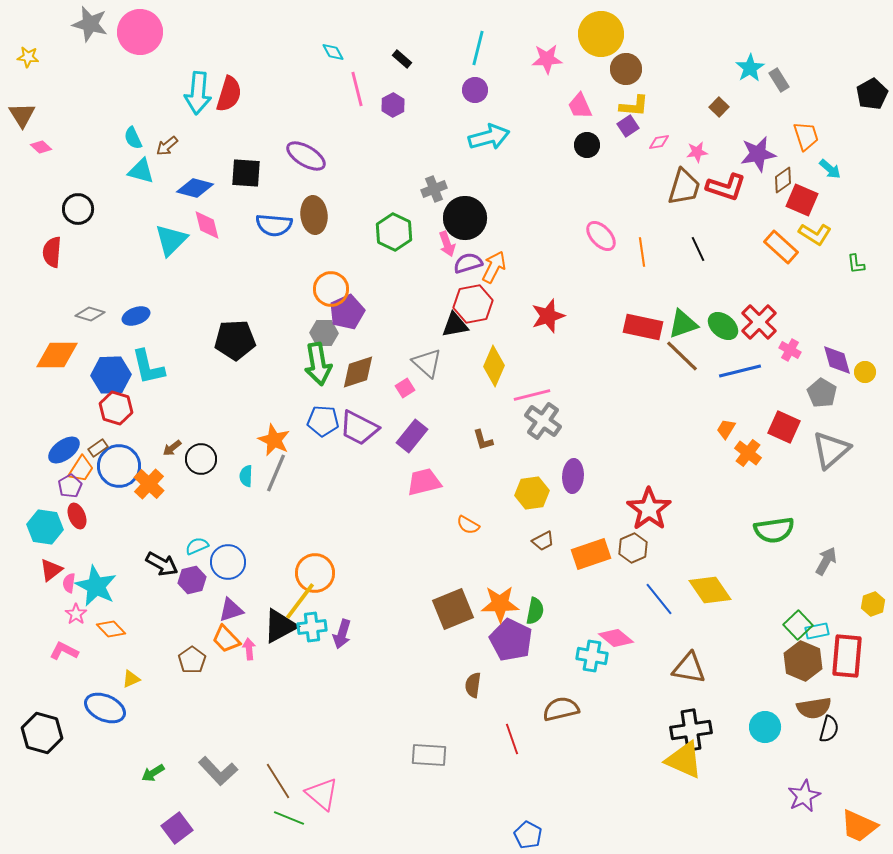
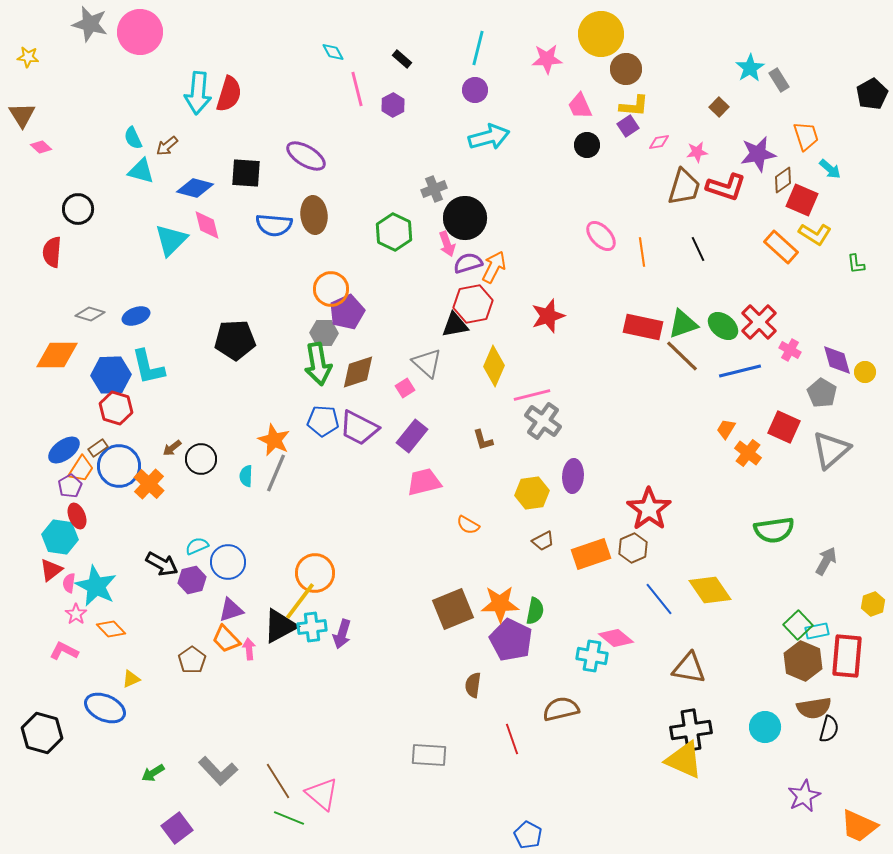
cyan hexagon at (45, 527): moved 15 px right, 10 px down
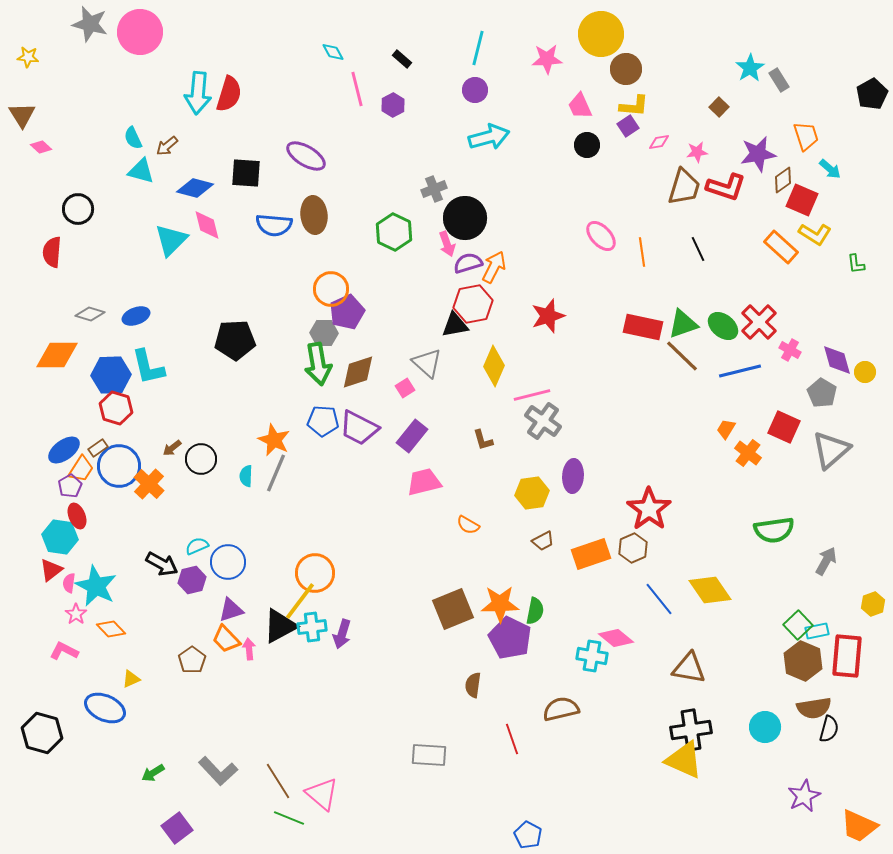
purple pentagon at (511, 640): moved 1 px left, 2 px up
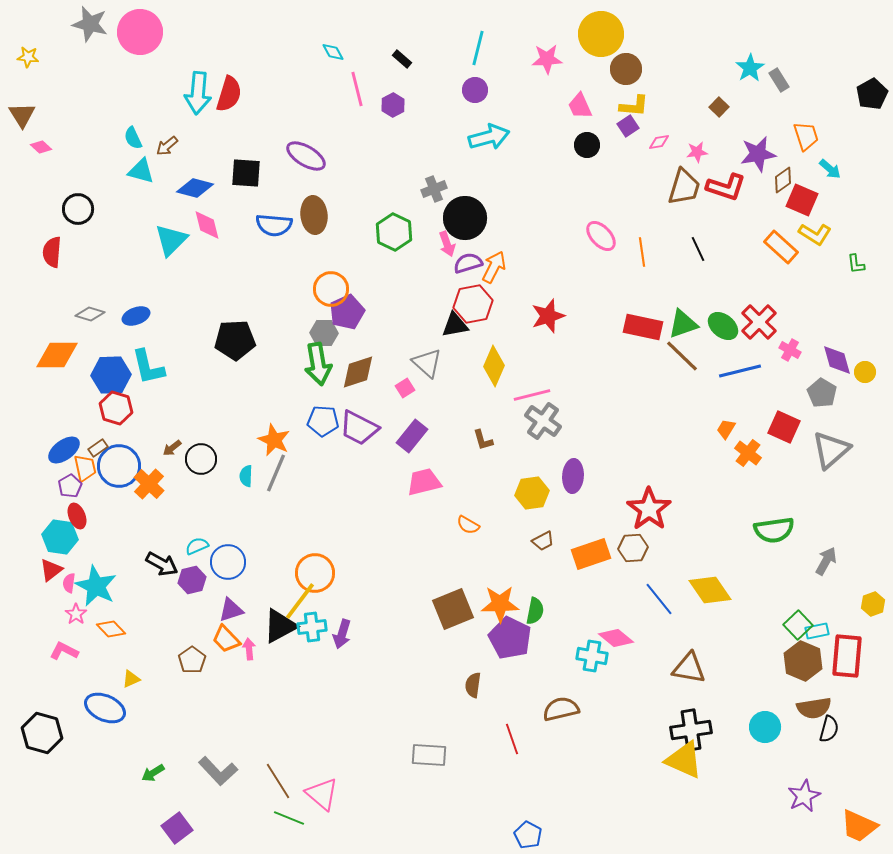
orange trapezoid at (81, 469): moved 4 px right, 1 px up; rotated 44 degrees counterclockwise
brown hexagon at (633, 548): rotated 20 degrees clockwise
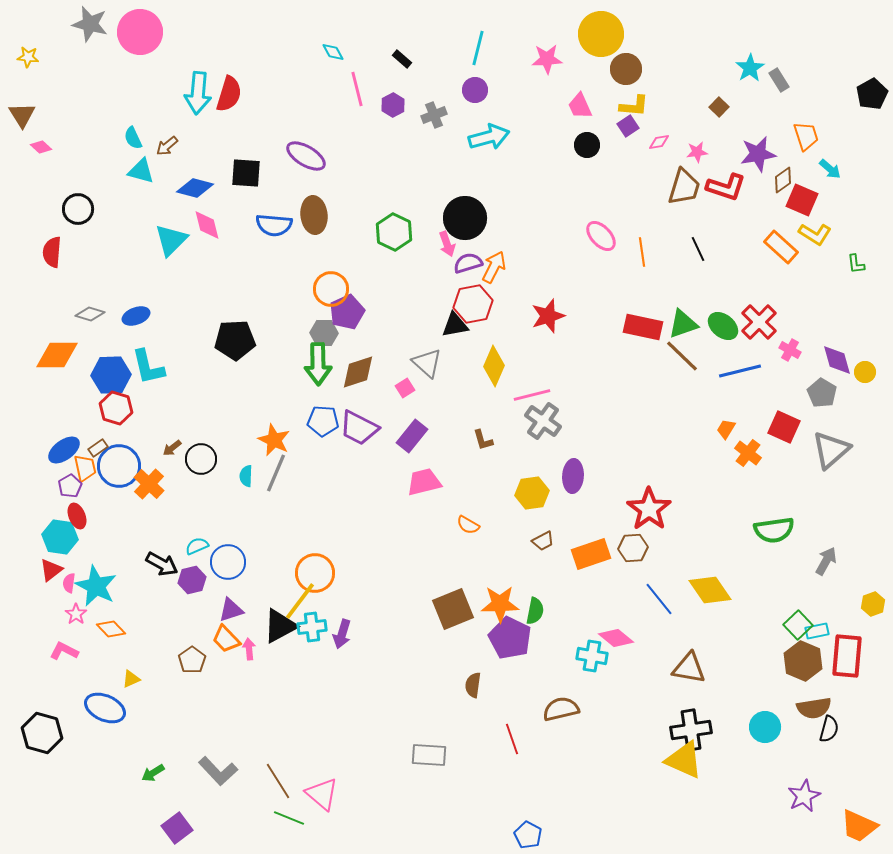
gray cross at (434, 189): moved 74 px up
green arrow at (318, 364): rotated 9 degrees clockwise
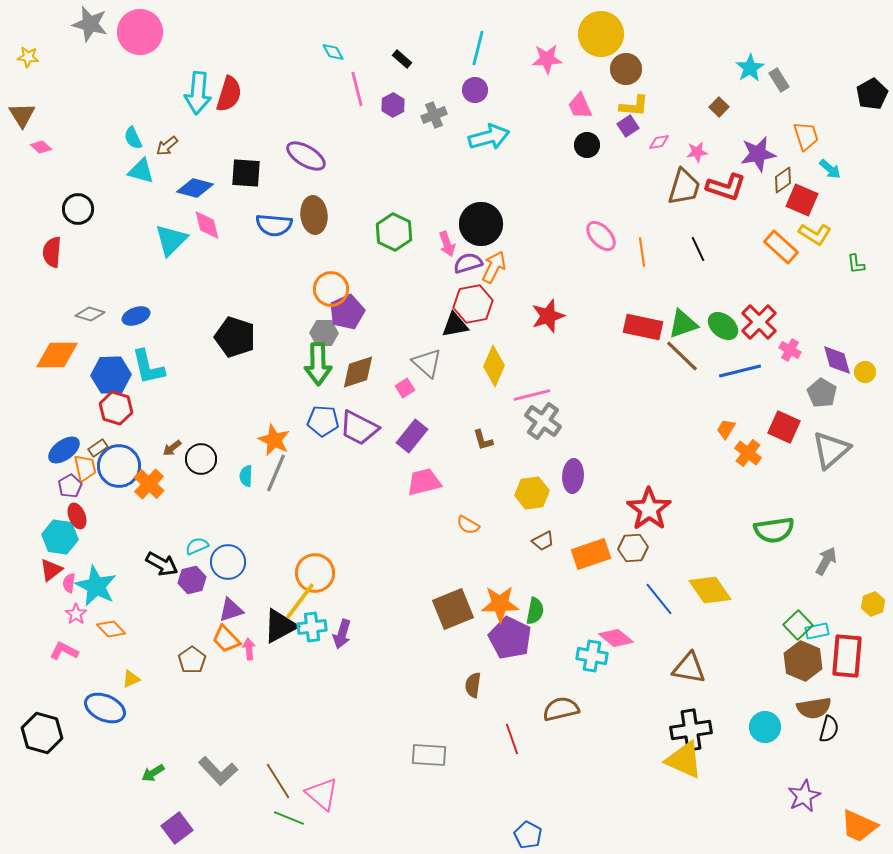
black circle at (465, 218): moved 16 px right, 6 px down
black pentagon at (235, 340): moved 3 px up; rotated 21 degrees clockwise
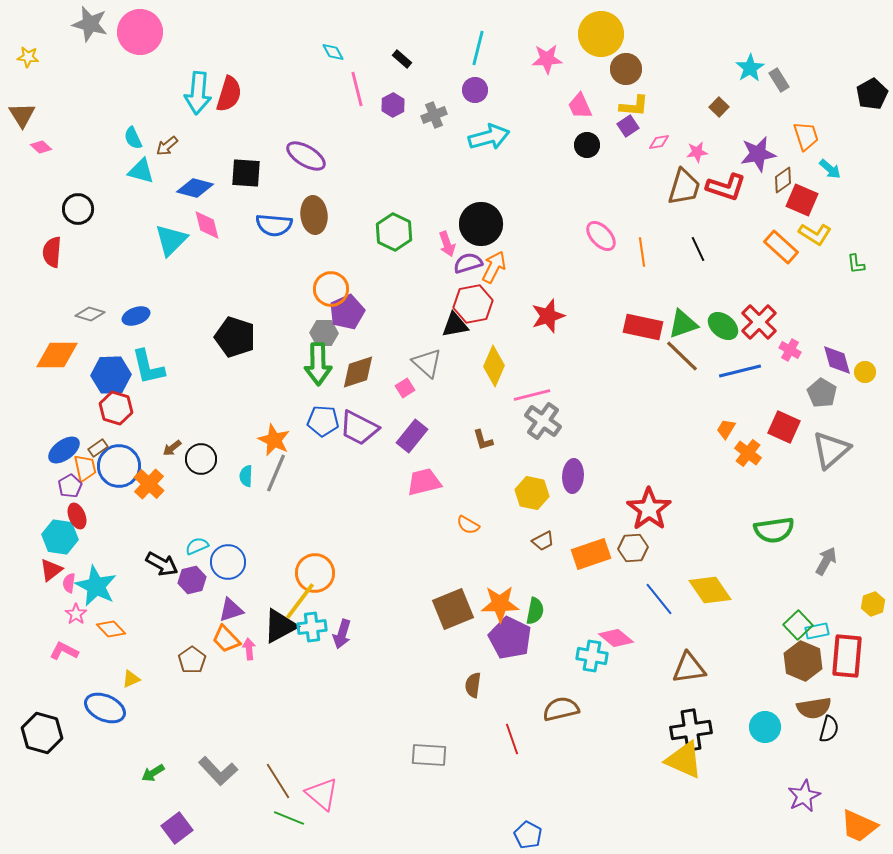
yellow hexagon at (532, 493): rotated 20 degrees clockwise
brown triangle at (689, 668): rotated 18 degrees counterclockwise
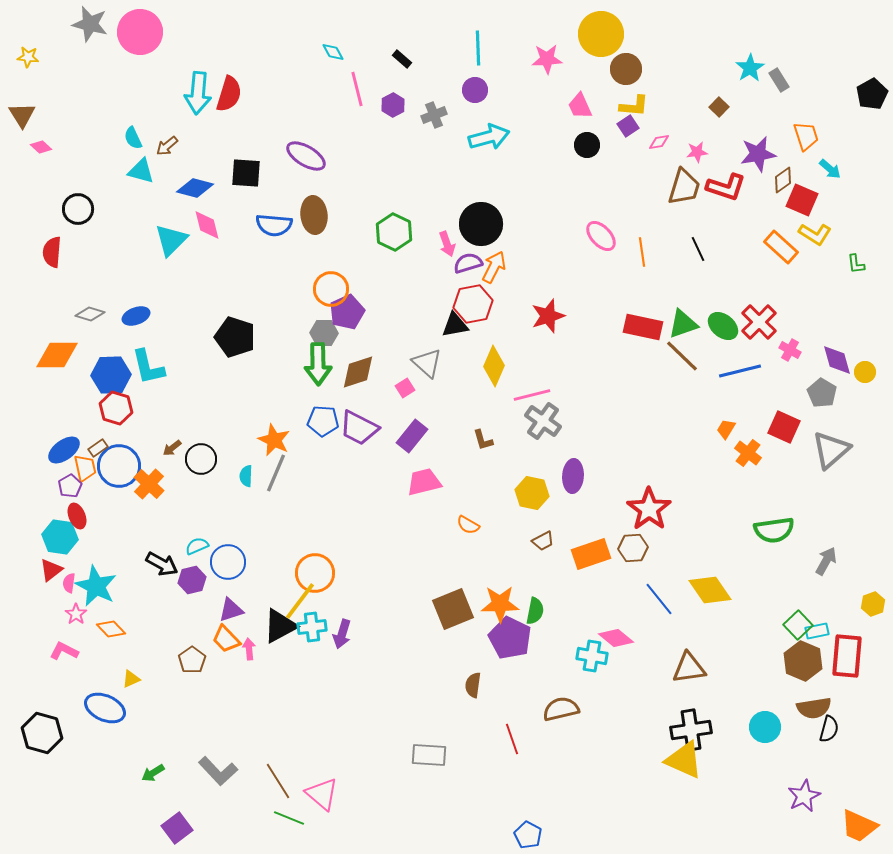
cyan line at (478, 48): rotated 16 degrees counterclockwise
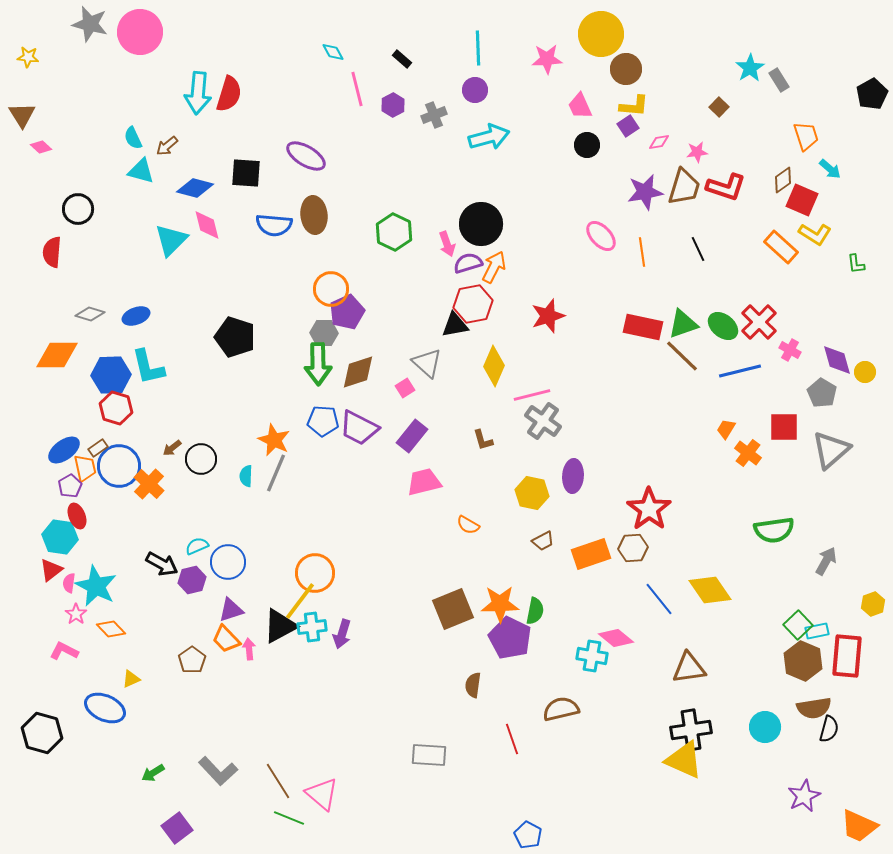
purple star at (758, 154): moved 113 px left, 38 px down
red square at (784, 427): rotated 24 degrees counterclockwise
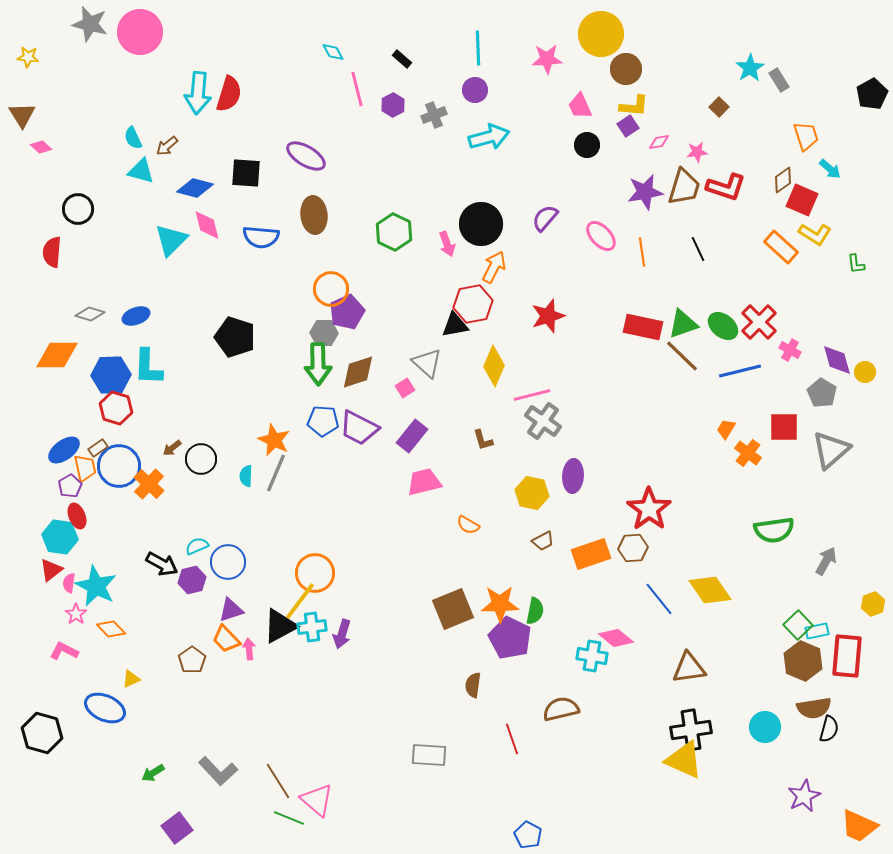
blue semicircle at (274, 225): moved 13 px left, 12 px down
purple semicircle at (468, 263): moved 77 px right, 45 px up; rotated 32 degrees counterclockwise
cyan L-shape at (148, 367): rotated 15 degrees clockwise
pink triangle at (322, 794): moved 5 px left, 6 px down
